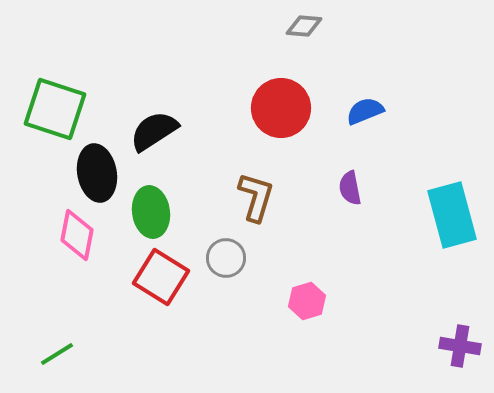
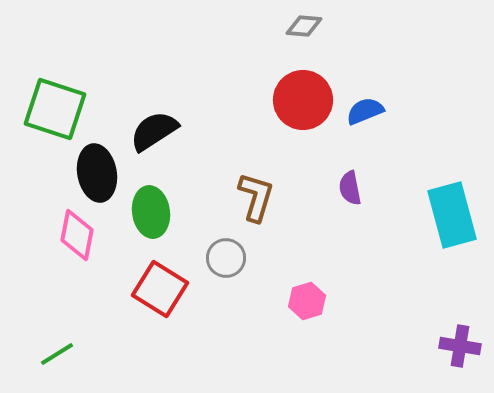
red circle: moved 22 px right, 8 px up
red square: moved 1 px left, 12 px down
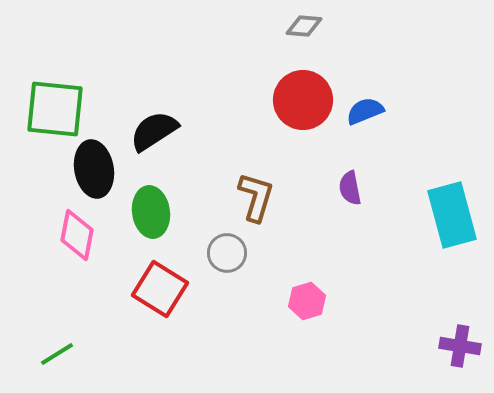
green square: rotated 12 degrees counterclockwise
black ellipse: moved 3 px left, 4 px up
gray circle: moved 1 px right, 5 px up
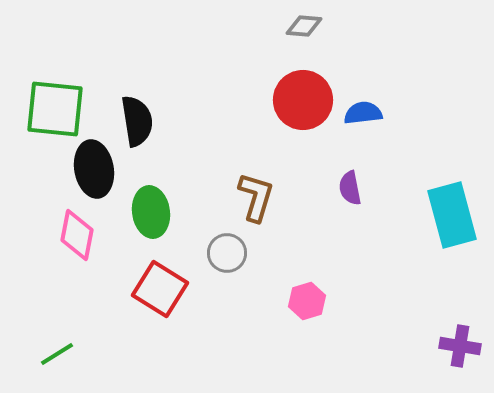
blue semicircle: moved 2 px left, 2 px down; rotated 15 degrees clockwise
black semicircle: moved 17 px left, 10 px up; rotated 114 degrees clockwise
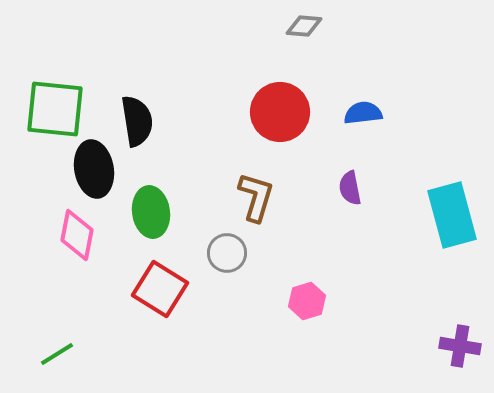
red circle: moved 23 px left, 12 px down
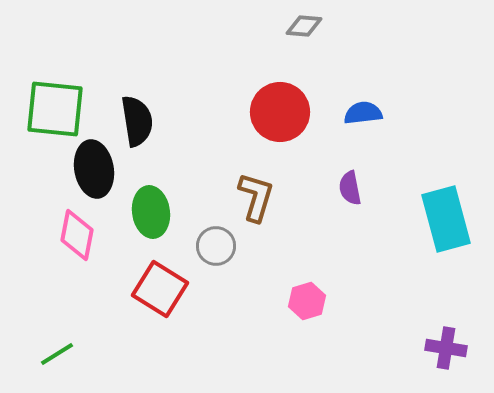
cyan rectangle: moved 6 px left, 4 px down
gray circle: moved 11 px left, 7 px up
purple cross: moved 14 px left, 2 px down
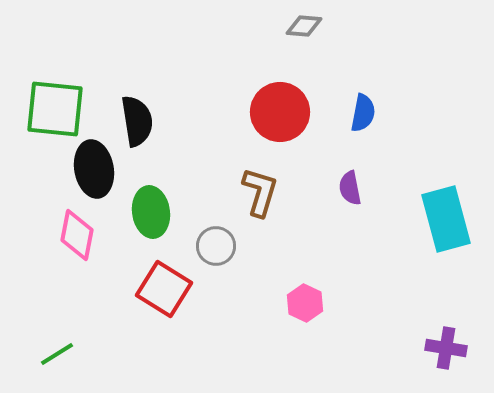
blue semicircle: rotated 108 degrees clockwise
brown L-shape: moved 4 px right, 5 px up
red square: moved 4 px right
pink hexagon: moved 2 px left, 2 px down; rotated 18 degrees counterclockwise
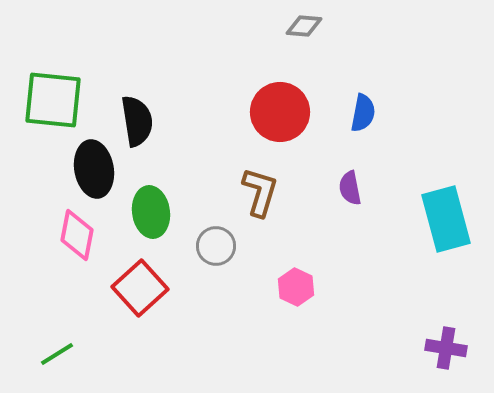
green square: moved 2 px left, 9 px up
red square: moved 24 px left, 1 px up; rotated 16 degrees clockwise
pink hexagon: moved 9 px left, 16 px up
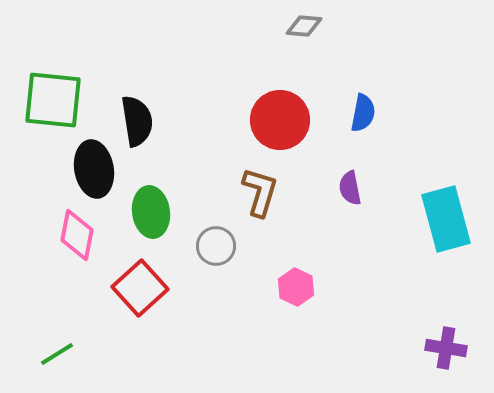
red circle: moved 8 px down
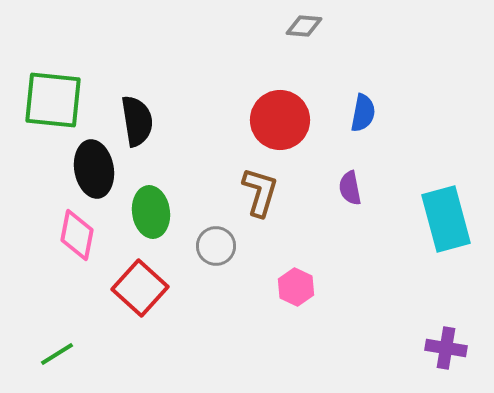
red square: rotated 6 degrees counterclockwise
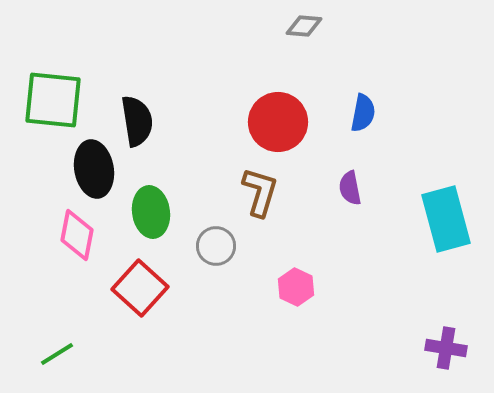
red circle: moved 2 px left, 2 px down
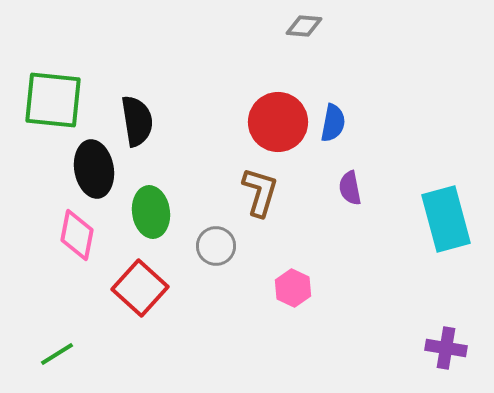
blue semicircle: moved 30 px left, 10 px down
pink hexagon: moved 3 px left, 1 px down
